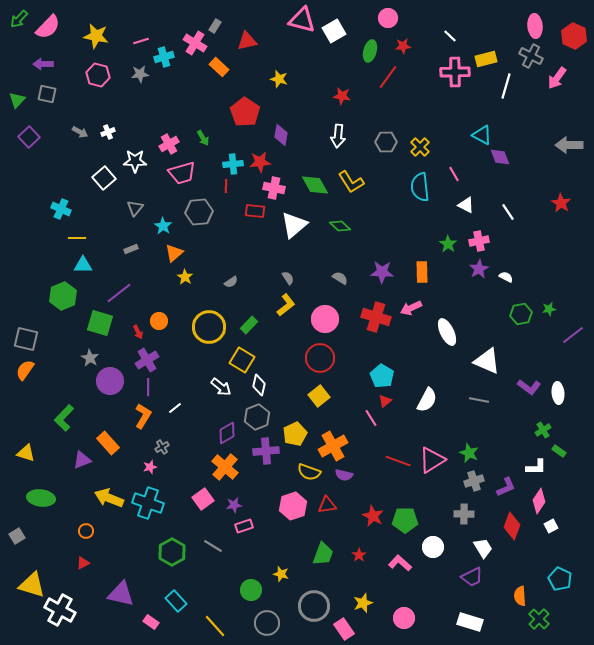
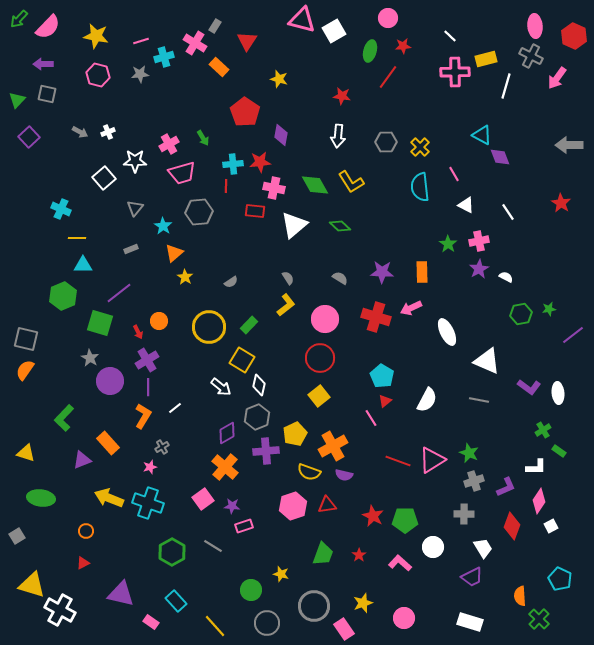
red triangle at (247, 41): rotated 45 degrees counterclockwise
purple star at (234, 505): moved 2 px left, 1 px down; rotated 14 degrees clockwise
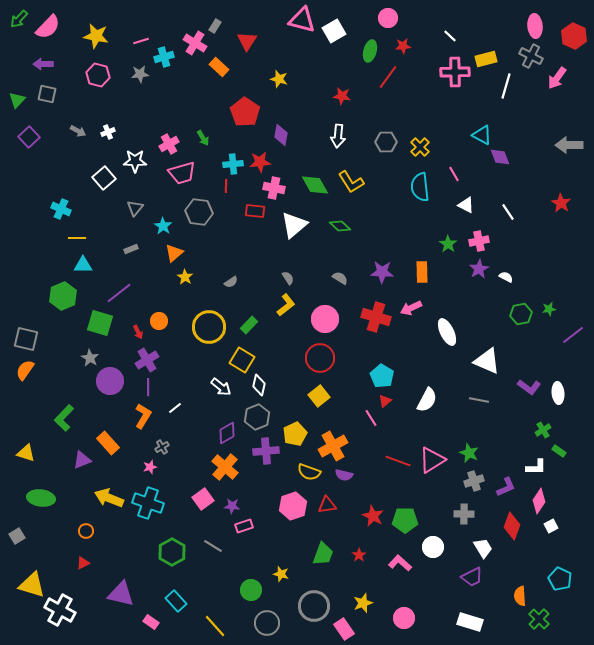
gray arrow at (80, 132): moved 2 px left, 1 px up
gray hexagon at (199, 212): rotated 12 degrees clockwise
